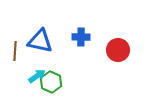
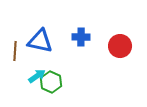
red circle: moved 2 px right, 4 px up
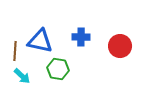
cyan arrow: moved 15 px left; rotated 78 degrees clockwise
green hexagon: moved 7 px right, 13 px up; rotated 15 degrees counterclockwise
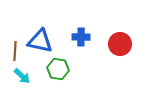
red circle: moved 2 px up
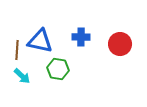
brown line: moved 2 px right, 1 px up
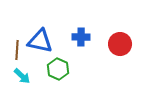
green hexagon: rotated 15 degrees clockwise
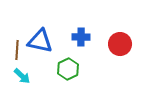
green hexagon: moved 10 px right; rotated 10 degrees clockwise
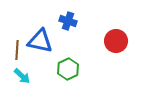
blue cross: moved 13 px left, 16 px up; rotated 18 degrees clockwise
red circle: moved 4 px left, 3 px up
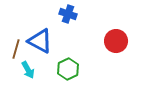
blue cross: moved 7 px up
blue triangle: rotated 16 degrees clockwise
brown line: moved 1 px left, 1 px up; rotated 12 degrees clockwise
cyan arrow: moved 6 px right, 6 px up; rotated 18 degrees clockwise
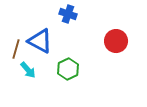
cyan arrow: rotated 12 degrees counterclockwise
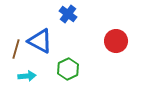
blue cross: rotated 18 degrees clockwise
cyan arrow: moved 1 px left, 6 px down; rotated 54 degrees counterclockwise
